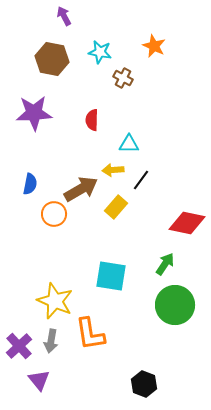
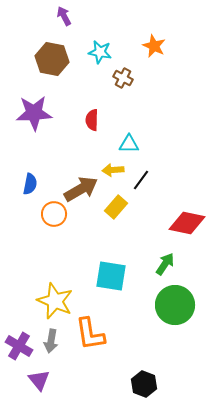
purple cross: rotated 16 degrees counterclockwise
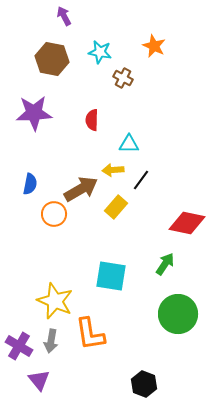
green circle: moved 3 px right, 9 px down
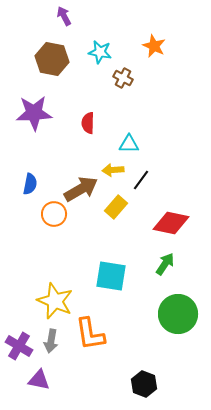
red semicircle: moved 4 px left, 3 px down
red diamond: moved 16 px left
purple triangle: rotated 40 degrees counterclockwise
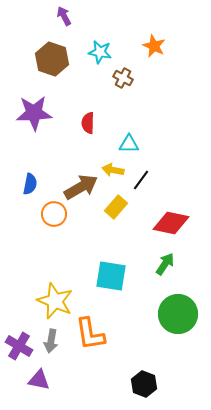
brown hexagon: rotated 8 degrees clockwise
yellow arrow: rotated 15 degrees clockwise
brown arrow: moved 2 px up
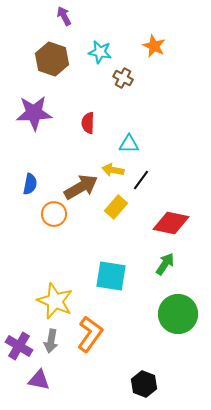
orange L-shape: rotated 135 degrees counterclockwise
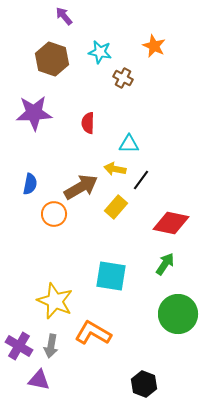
purple arrow: rotated 12 degrees counterclockwise
yellow arrow: moved 2 px right, 1 px up
orange L-shape: moved 3 px right, 1 px up; rotated 96 degrees counterclockwise
gray arrow: moved 5 px down
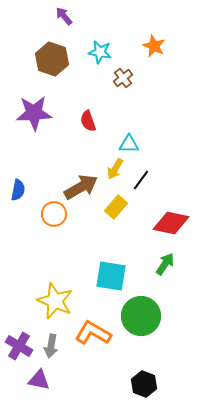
brown cross: rotated 24 degrees clockwise
red semicircle: moved 2 px up; rotated 20 degrees counterclockwise
yellow arrow: rotated 70 degrees counterclockwise
blue semicircle: moved 12 px left, 6 px down
green circle: moved 37 px left, 2 px down
